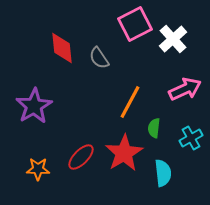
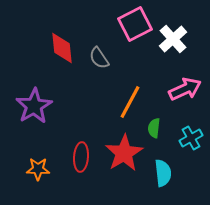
red ellipse: rotated 40 degrees counterclockwise
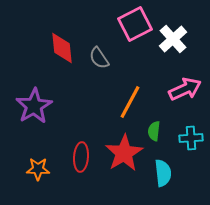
green semicircle: moved 3 px down
cyan cross: rotated 25 degrees clockwise
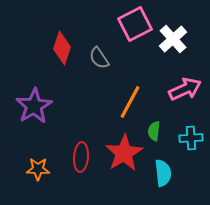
red diamond: rotated 24 degrees clockwise
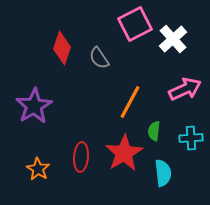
orange star: rotated 30 degrees clockwise
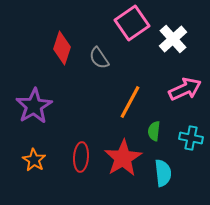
pink square: moved 3 px left, 1 px up; rotated 8 degrees counterclockwise
cyan cross: rotated 15 degrees clockwise
red star: moved 1 px left, 5 px down
orange star: moved 4 px left, 9 px up
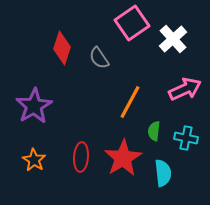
cyan cross: moved 5 px left
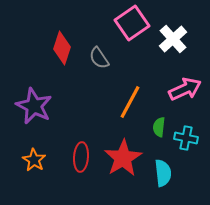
purple star: rotated 15 degrees counterclockwise
green semicircle: moved 5 px right, 4 px up
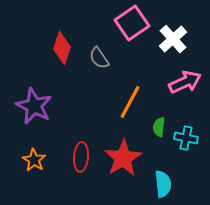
pink arrow: moved 7 px up
cyan semicircle: moved 11 px down
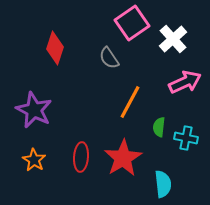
red diamond: moved 7 px left
gray semicircle: moved 10 px right
purple star: moved 4 px down
